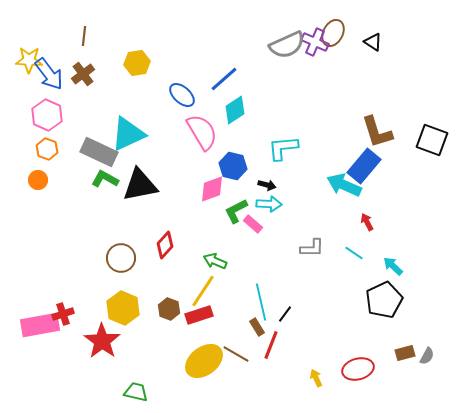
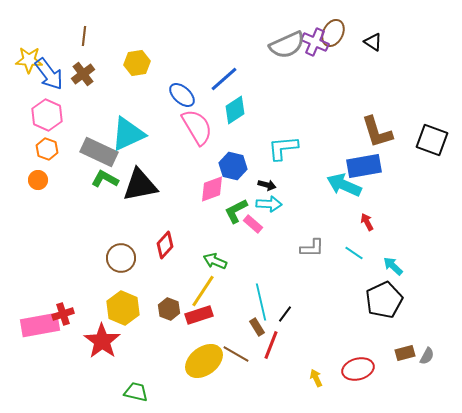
pink semicircle at (202, 132): moved 5 px left, 5 px up
blue rectangle at (364, 166): rotated 40 degrees clockwise
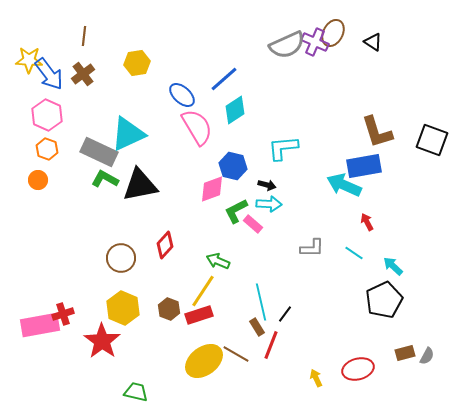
green arrow at (215, 261): moved 3 px right
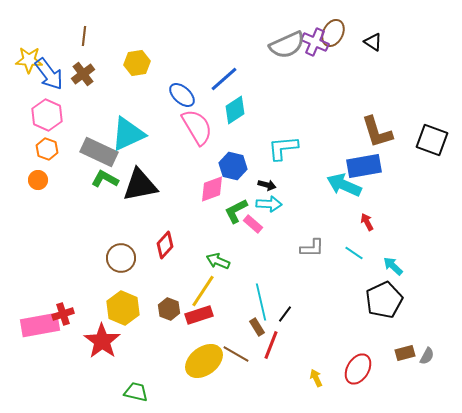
red ellipse at (358, 369): rotated 44 degrees counterclockwise
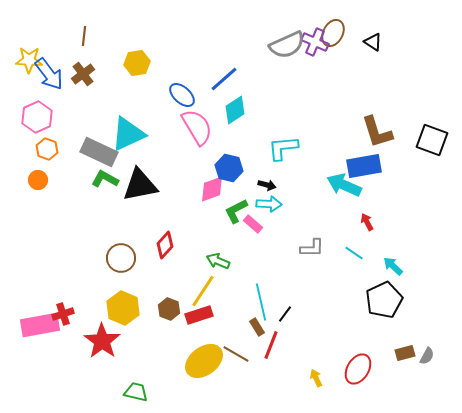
pink hexagon at (47, 115): moved 10 px left, 2 px down; rotated 12 degrees clockwise
blue hexagon at (233, 166): moved 4 px left, 2 px down
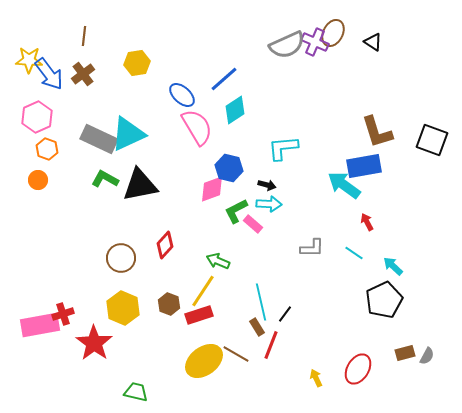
gray rectangle at (99, 152): moved 13 px up
cyan arrow at (344, 185): rotated 12 degrees clockwise
brown hexagon at (169, 309): moved 5 px up
red star at (102, 341): moved 8 px left, 2 px down
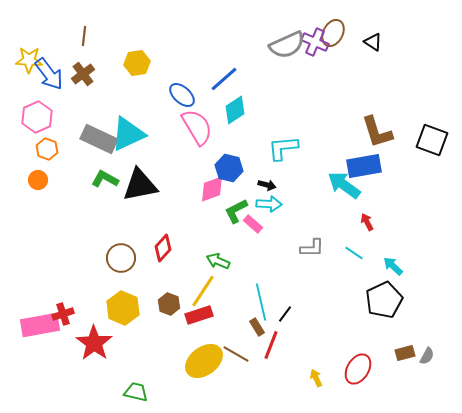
red diamond at (165, 245): moved 2 px left, 3 px down
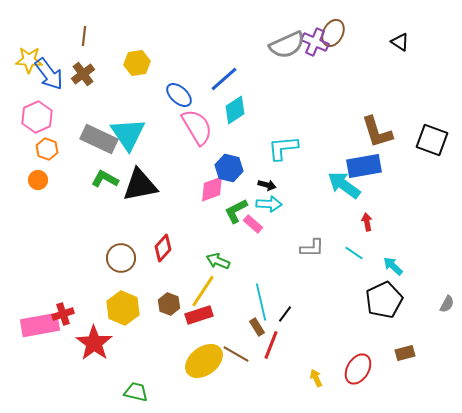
black triangle at (373, 42): moved 27 px right
blue ellipse at (182, 95): moved 3 px left
cyan triangle at (128, 134): rotated 39 degrees counterclockwise
red arrow at (367, 222): rotated 18 degrees clockwise
gray semicircle at (427, 356): moved 20 px right, 52 px up
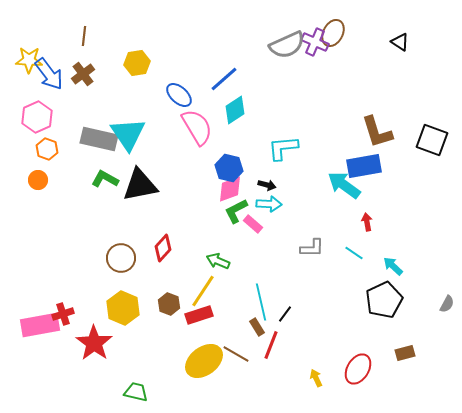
gray rectangle at (99, 139): rotated 12 degrees counterclockwise
pink diamond at (212, 189): moved 18 px right
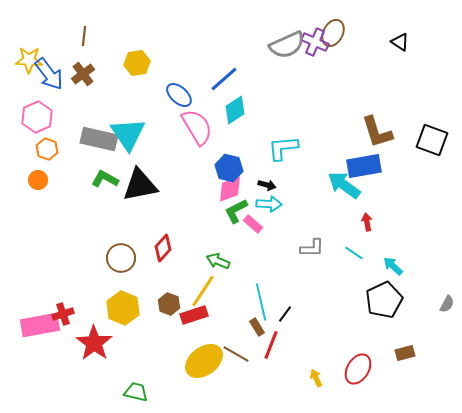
red rectangle at (199, 315): moved 5 px left
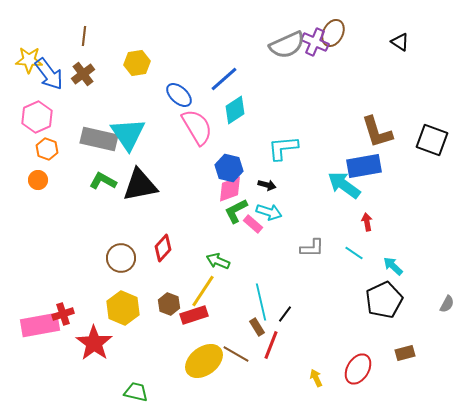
green L-shape at (105, 179): moved 2 px left, 2 px down
cyan arrow at (269, 204): moved 8 px down; rotated 15 degrees clockwise
